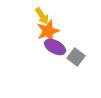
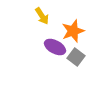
orange star: moved 25 px right
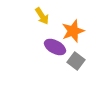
gray square: moved 4 px down
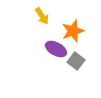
purple ellipse: moved 1 px right, 2 px down
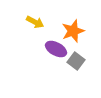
yellow arrow: moved 7 px left, 6 px down; rotated 30 degrees counterclockwise
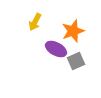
yellow arrow: rotated 90 degrees clockwise
gray square: rotated 30 degrees clockwise
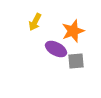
gray square: rotated 18 degrees clockwise
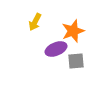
purple ellipse: rotated 50 degrees counterclockwise
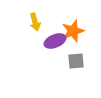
yellow arrow: rotated 42 degrees counterclockwise
purple ellipse: moved 1 px left, 8 px up
